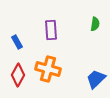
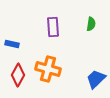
green semicircle: moved 4 px left
purple rectangle: moved 2 px right, 3 px up
blue rectangle: moved 5 px left, 2 px down; rotated 48 degrees counterclockwise
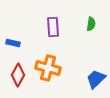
blue rectangle: moved 1 px right, 1 px up
orange cross: moved 1 px up
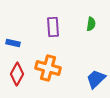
red diamond: moved 1 px left, 1 px up
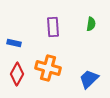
blue rectangle: moved 1 px right
blue trapezoid: moved 7 px left
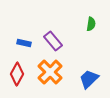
purple rectangle: moved 14 px down; rotated 36 degrees counterclockwise
blue rectangle: moved 10 px right
orange cross: moved 2 px right, 4 px down; rotated 30 degrees clockwise
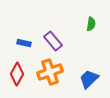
orange cross: rotated 25 degrees clockwise
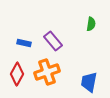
orange cross: moved 3 px left
blue trapezoid: moved 3 px down; rotated 35 degrees counterclockwise
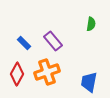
blue rectangle: rotated 32 degrees clockwise
